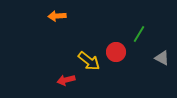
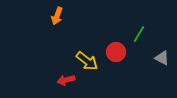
orange arrow: rotated 66 degrees counterclockwise
yellow arrow: moved 2 px left
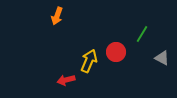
green line: moved 3 px right
yellow arrow: moved 2 px right; rotated 105 degrees counterclockwise
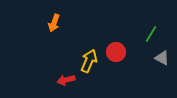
orange arrow: moved 3 px left, 7 px down
green line: moved 9 px right
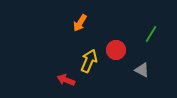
orange arrow: moved 26 px right; rotated 12 degrees clockwise
red circle: moved 2 px up
gray triangle: moved 20 px left, 12 px down
red arrow: rotated 36 degrees clockwise
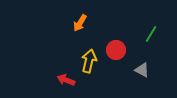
yellow arrow: rotated 10 degrees counterclockwise
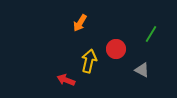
red circle: moved 1 px up
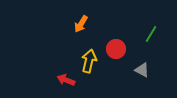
orange arrow: moved 1 px right, 1 px down
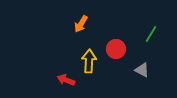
yellow arrow: rotated 10 degrees counterclockwise
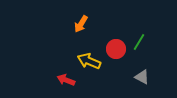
green line: moved 12 px left, 8 px down
yellow arrow: rotated 70 degrees counterclockwise
gray triangle: moved 7 px down
